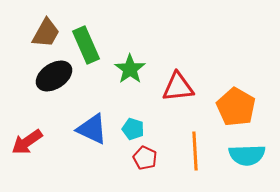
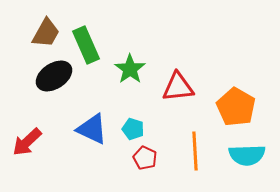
red arrow: rotated 8 degrees counterclockwise
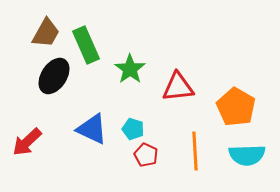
black ellipse: rotated 24 degrees counterclockwise
red pentagon: moved 1 px right, 3 px up
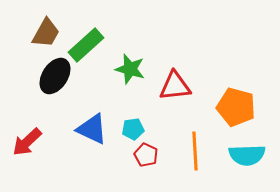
green rectangle: rotated 72 degrees clockwise
green star: rotated 20 degrees counterclockwise
black ellipse: moved 1 px right
red triangle: moved 3 px left, 1 px up
orange pentagon: rotated 15 degrees counterclockwise
cyan pentagon: rotated 25 degrees counterclockwise
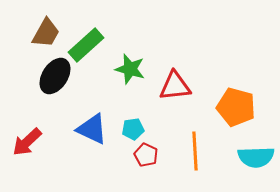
cyan semicircle: moved 9 px right, 2 px down
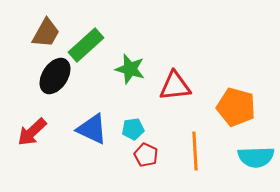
red arrow: moved 5 px right, 10 px up
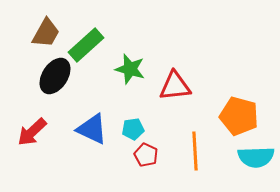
orange pentagon: moved 3 px right, 9 px down
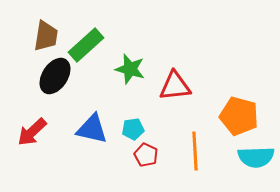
brown trapezoid: moved 3 px down; rotated 20 degrees counterclockwise
blue triangle: rotated 12 degrees counterclockwise
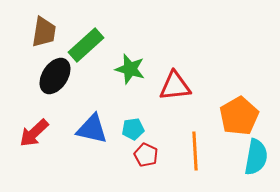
brown trapezoid: moved 2 px left, 4 px up
orange pentagon: rotated 27 degrees clockwise
red arrow: moved 2 px right, 1 px down
cyan semicircle: rotated 78 degrees counterclockwise
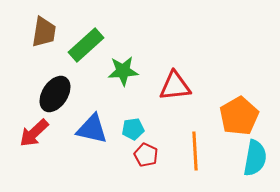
green star: moved 7 px left, 2 px down; rotated 20 degrees counterclockwise
black ellipse: moved 18 px down
cyan semicircle: moved 1 px left, 1 px down
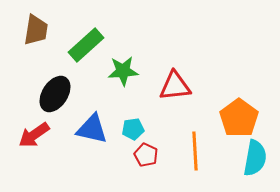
brown trapezoid: moved 8 px left, 2 px up
orange pentagon: moved 2 px down; rotated 6 degrees counterclockwise
red arrow: moved 2 px down; rotated 8 degrees clockwise
